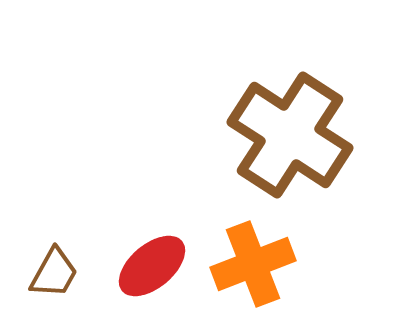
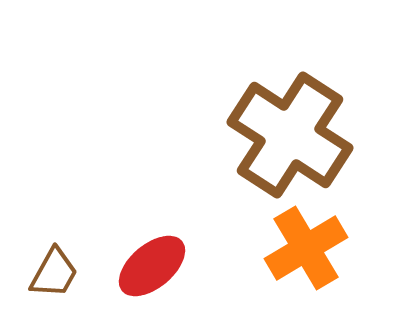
orange cross: moved 53 px right, 16 px up; rotated 10 degrees counterclockwise
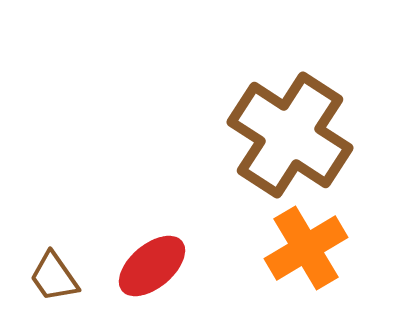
brown trapezoid: moved 4 px down; rotated 116 degrees clockwise
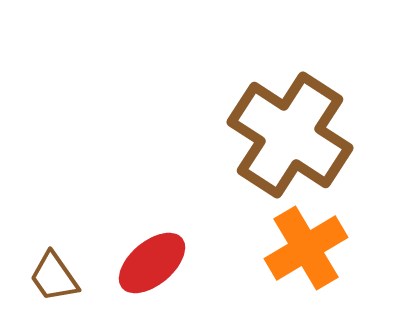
red ellipse: moved 3 px up
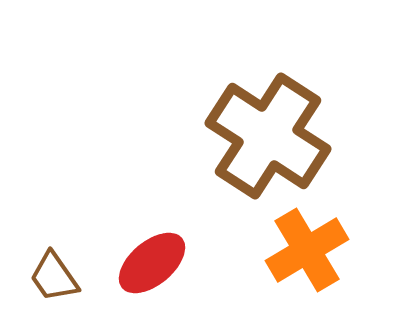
brown cross: moved 22 px left, 1 px down
orange cross: moved 1 px right, 2 px down
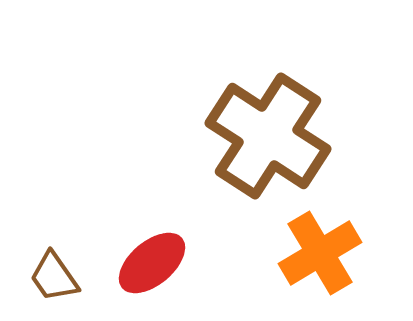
orange cross: moved 13 px right, 3 px down
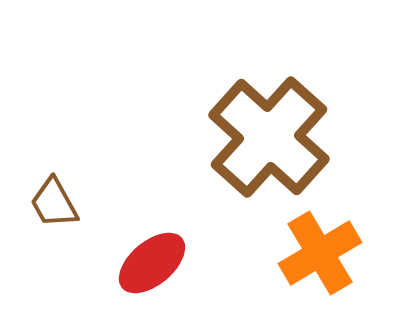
brown cross: moved 1 px right, 1 px down; rotated 9 degrees clockwise
brown trapezoid: moved 74 px up; rotated 6 degrees clockwise
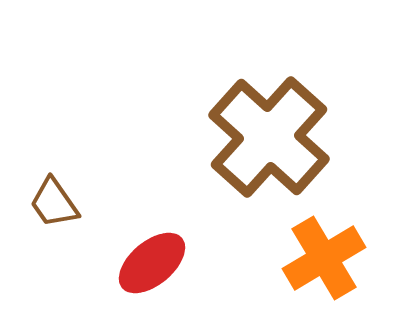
brown trapezoid: rotated 6 degrees counterclockwise
orange cross: moved 4 px right, 5 px down
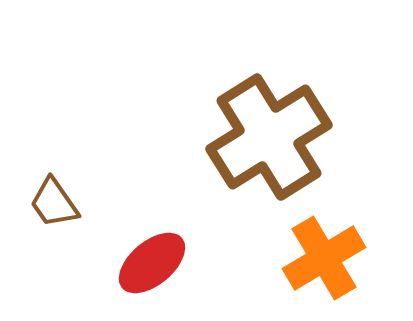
brown cross: rotated 16 degrees clockwise
